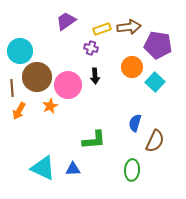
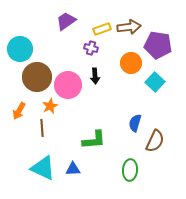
cyan circle: moved 2 px up
orange circle: moved 1 px left, 4 px up
brown line: moved 30 px right, 40 px down
green ellipse: moved 2 px left
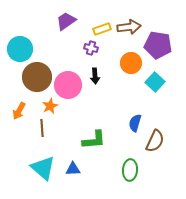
cyan triangle: rotated 16 degrees clockwise
